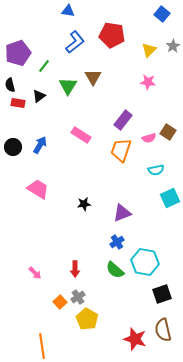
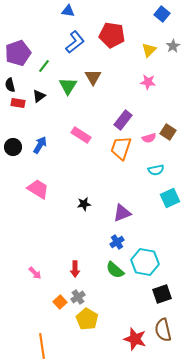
orange trapezoid: moved 2 px up
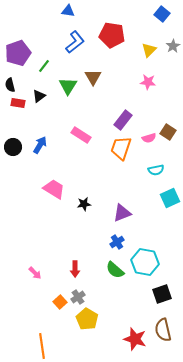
pink trapezoid: moved 16 px right
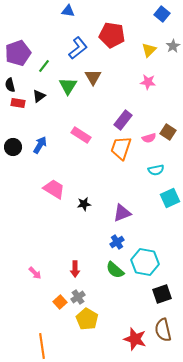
blue L-shape: moved 3 px right, 6 px down
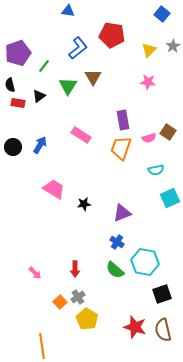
purple rectangle: rotated 48 degrees counterclockwise
blue cross: rotated 24 degrees counterclockwise
red star: moved 12 px up
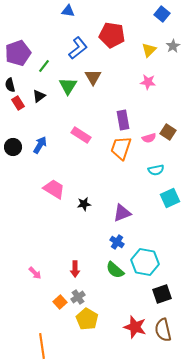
red rectangle: rotated 48 degrees clockwise
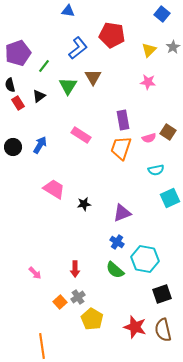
gray star: moved 1 px down
cyan hexagon: moved 3 px up
yellow pentagon: moved 5 px right
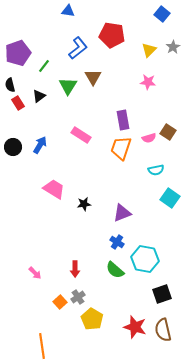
cyan square: rotated 30 degrees counterclockwise
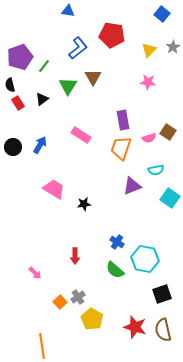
purple pentagon: moved 2 px right, 4 px down
black triangle: moved 3 px right, 3 px down
purple triangle: moved 10 px right, 27 px up
red arrow: moved 13 px up
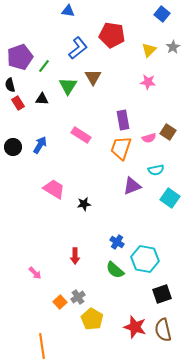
black triangle: rotated 40 degrees clockwise
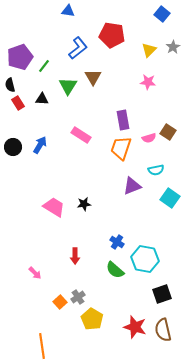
pink trapezoid: moved 18 px down
